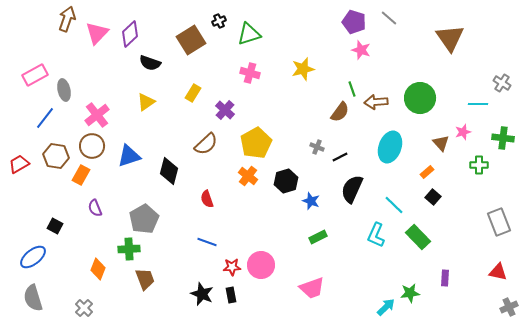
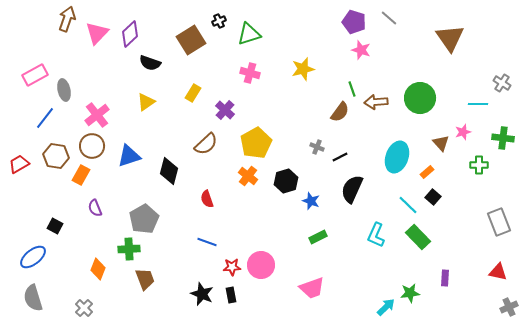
cyan ellipse at (390, 147): moved 7 px right, 10 px down
cyan line at (394, 205): moved 14 px right
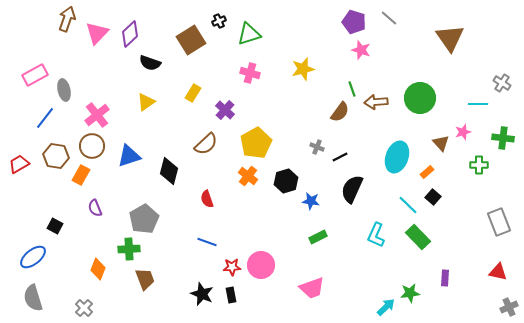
blue star at (311, 201): rotated 12 degrees counterclockwise
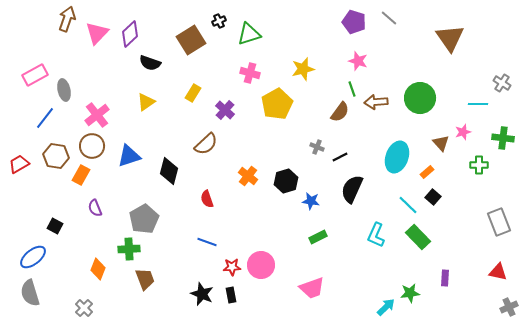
pink star at (361, 50): moved 3 px left, 11 px down
yellow pentagon at (256, 143): moved 21 px right, 39 px up
gray semicircle at (33, 298): moved 3 px left, 5 px up
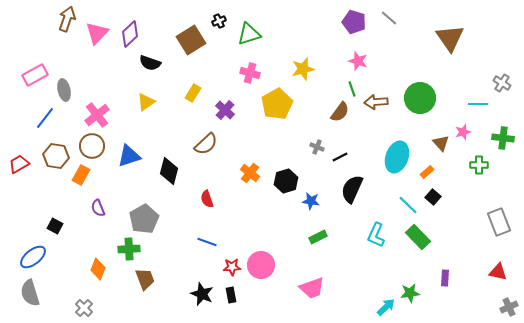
orange cross at (248, 176): moved 2 px right, 3 px up
purple semicircle at (95, 208): moved 3 px right
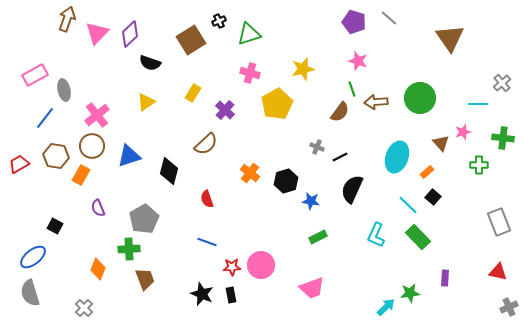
gray cross at (502, 83): rotated 18 degrees clockwise
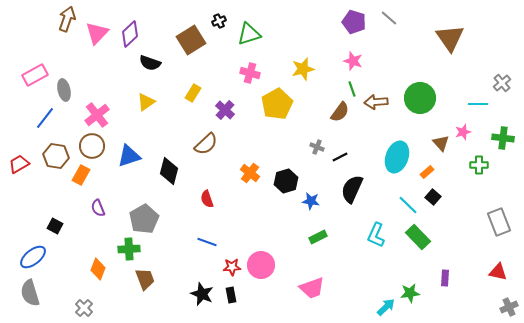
pink star at (358, 61): moved 5 px left
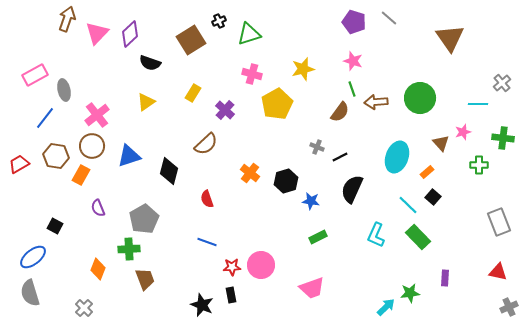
pink cross at (250, 73): moved 2 px right, 1 px down
black star at (202, 294): moved 11 px down
